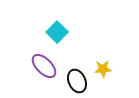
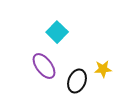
purple ellipse: rotated 8 degrees clockwise
black ellipse: rotated 45 degrees clockwise
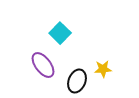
cyan square: moved 3 px right, 1 px down
purple ellipse: moved 1 px left, 1 px up
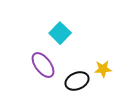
black ellipse: rotated 45 degrees clockwise
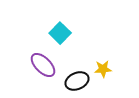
purple ellipse: rotated 8 degrees counterclockwise
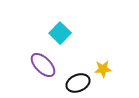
black ellipse: moved 1 px right, 2 px down
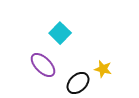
yellow star: rotated 18 degrees clockwise
black ellipse: rotated 20 degrees counterclockwise
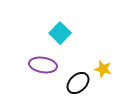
purple ellipse: rotated 36 degrees counterclockwise
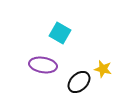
cyan square: rotated 15 degrees counterclockwise
black ellipse: moved 1 px right, 1 px up
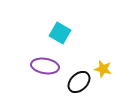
purple ellipse: moved 2 px right, 1 px down
